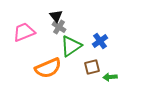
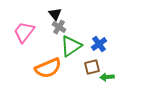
black triangle: moved 1 px left, 2 px up
pink trapezoid: rotated 30 degrees counterclockwise
blue cross: moved 1 px left, 3 px down
green arrow: moved 3 px left
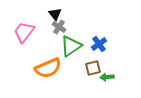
brown square: moved 1 px right, 1 px down
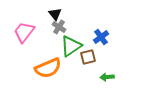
blue cross: moved 2 px right, 7 px up
brown square: moved 5 px left, 11 px up
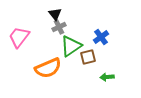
gray cross: rotated 32 degrees clockwise
pink trapezoid: moved 5 px left, 5 px down
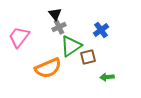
blue cross: moved 7 px up
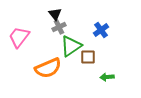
brown square: rotated 14 degrees clockwise
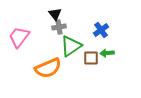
gray cross: rotated 16 degrees clockwise
brown square: moved 3 px right, 1 px down
green arrow: moved 24 px up
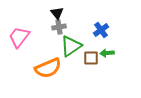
black triangle: moved 2 px right, 1 px up
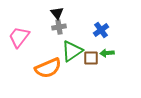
green triangle: moved 1 px right, 5 px down
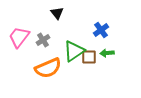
gray cross: moved 16 px left, 13 px down; rotated 24 degrees counterclockwise
green triangle: moved 2 px right
brown square: moved 2 px left, 1 px up
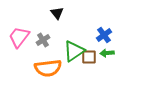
blue cross: moved 3 px right, 5 px down
orange semicircle: rotated 16 degrees clockwise
